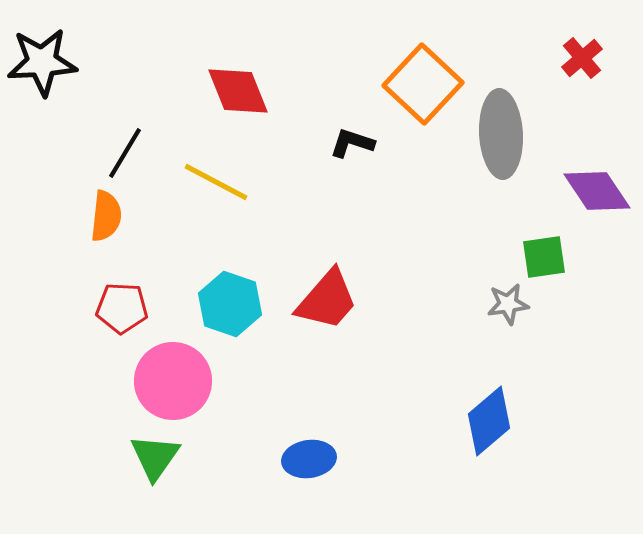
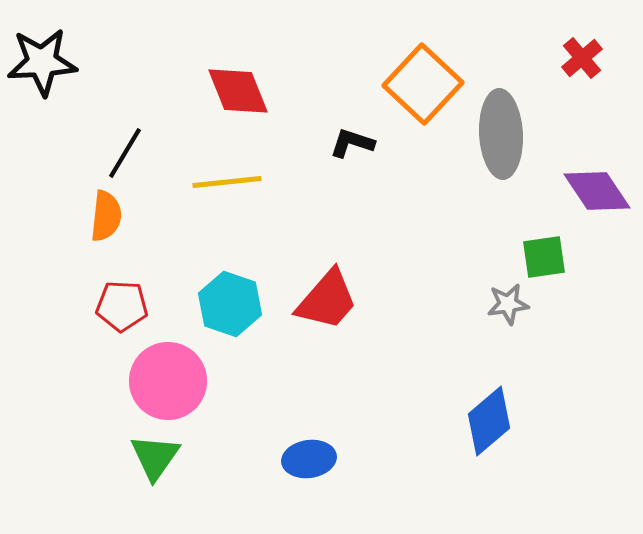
yellow line: moved 11 px right; rotated 34 degrees counterclockwise
red pentagon: moved 2 px up
pink circle: moved 5 px left
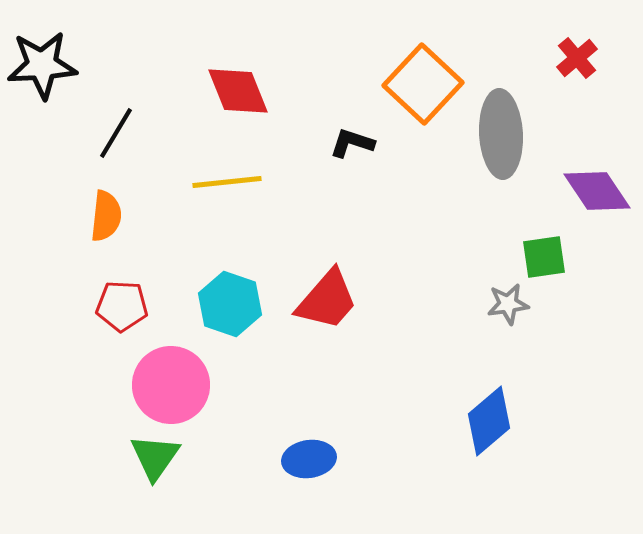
red cross: moved 5 px left
black star: moved 3 px down
black line: moved 9 px left, 20 px up
pink circle: moved 3 px right, 4 px down
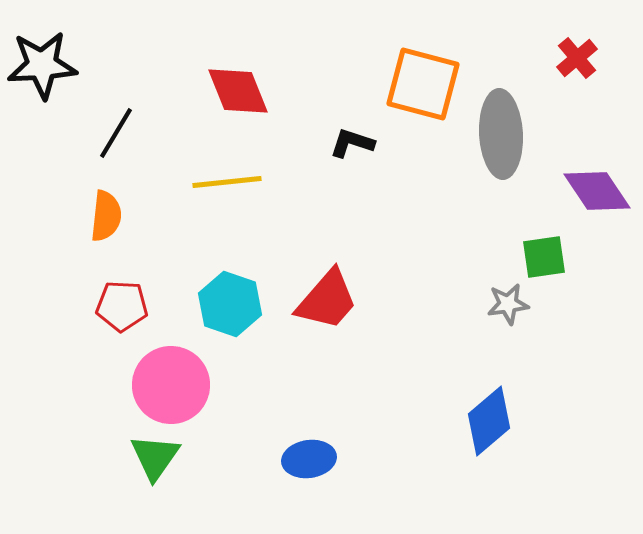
orange square: rotated 28 degrees counterclockwise
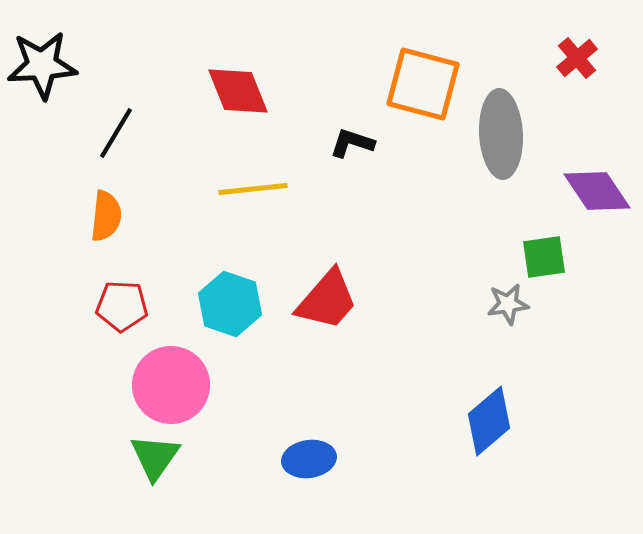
yellow line: moved 26 px right, 7 px down
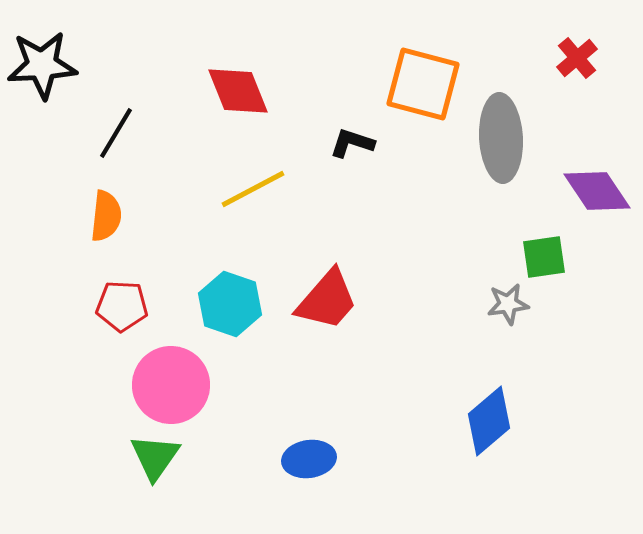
gray ellipse: moved 4 px down
yellow line: rotated 22 degrees counterclockwise
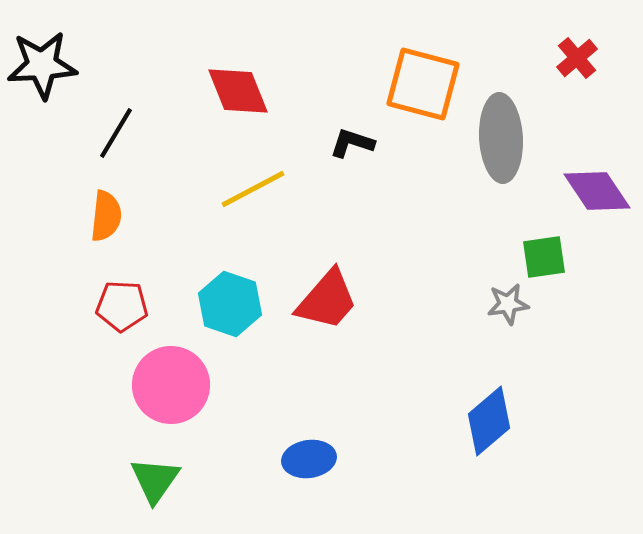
green triangle: moved 23 px down
